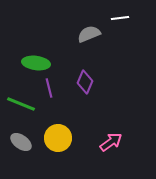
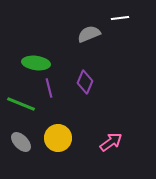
gray ellipse: rotated 10 degrees clockwise
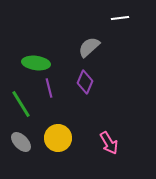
gray semicircle: moved 13 px down; rotated 20 degrees counterclockwise
green line: rotated 36 degrees clockwise
pink arrow: moved 2 px left, 1 px down; rotated 95 degrees clockwise
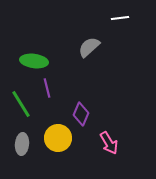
green ellipse: moved 2 px left, 2 px up
purple diamond: moved 4 px left, 32 px down
purple line: moved 2 px left
gray ellipse: moved 1 px right, 2 px down; rotated 50 degrees clockwise
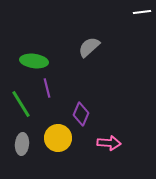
white line: moved 22 px right, 6 px up
pink arrow: rotated 55 degrees counterclockwise
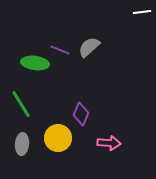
green ellipse: moved 1 px right, 2 px down
purple line: moved 13 px right, 38 px up; rotated 54 degrees counterclockwise
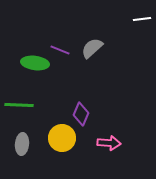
white line: moved 7 px down
gray semicircle: moved 3 px right, 1 px down
green line: moved 2 px left, 1 px down; rotated 56 degrees counterclockwise
yellow circle: moved 4 px right
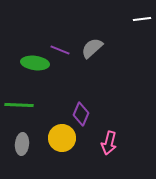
pink arrow: rotated 100 degrees clockwise
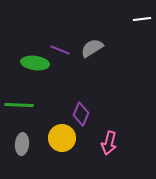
gray semicircle: rotated 10 degrees clockwise
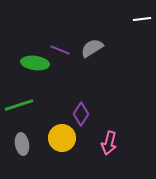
green line: rotated 20 degrees counterclockwise
purple diamond: rotated 10 degrees clockwise
gray ellipse: rotated 15 degrees counterclockwise
